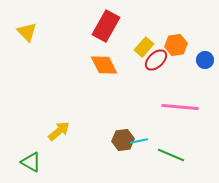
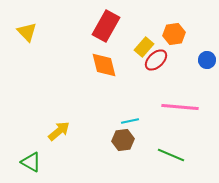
orange hexagon: moved 2 px left, 11 px up
blue circle: moved 2 px right
orange diamond: rotated 12 degrees clockwise
cyan line: moved 9 px left, 20 px up
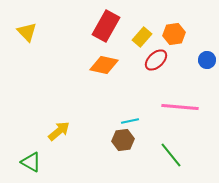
yellow rectangle: moved 2 px left, 10 px up
orange diamond: rotated 64 degrees counterclockwise
green line: rotated 28 degrees clockwise
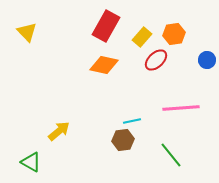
pink line: moved 1 px right, 1 px down; rotated 9 degrees counterclockwise
cyan line: moved 2 px right
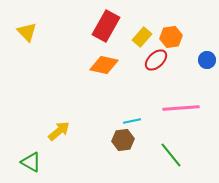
orange hexagon: moved 3 px left, 3 px down
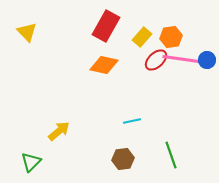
pink line: moved 49 px up; rotated 12 degrees clockwise
brown hexagon: moved 19 px down
green line: rotated 20 degrees clockwise
green triangle: rotated 45 degrees clockwise
